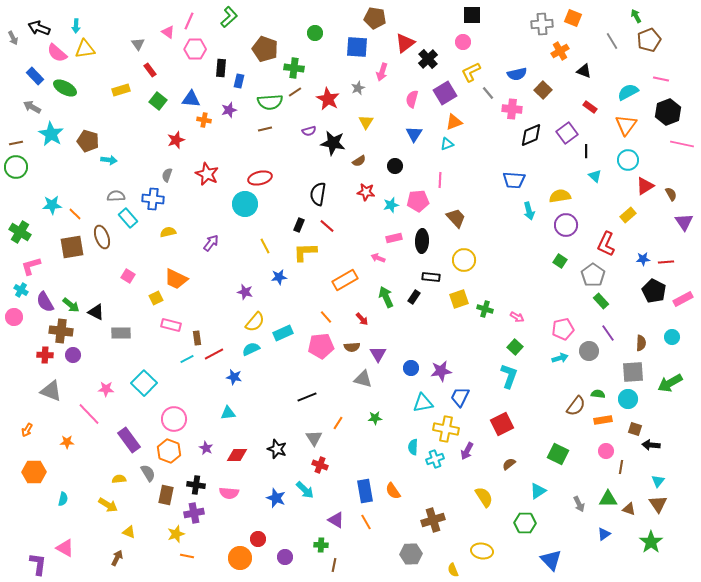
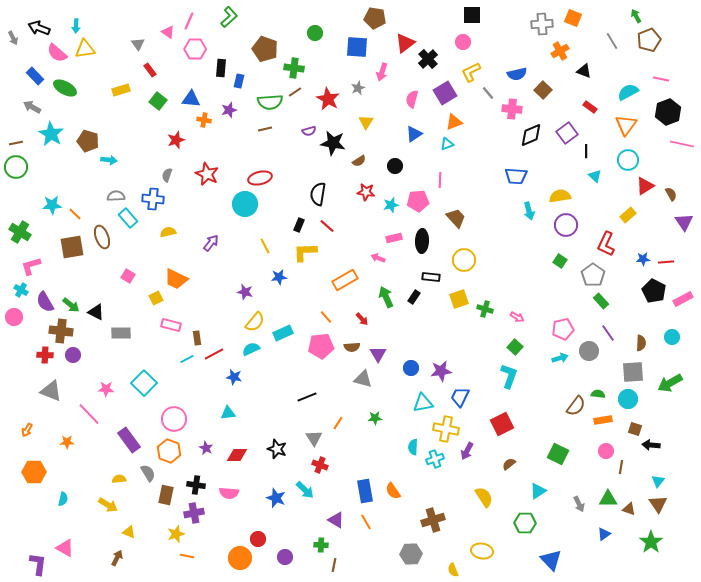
blue triangle at (414, 134): rotated 24 degrees clockwise
blue trapezoid at (514, 180): moved 2 px right, 4 px up
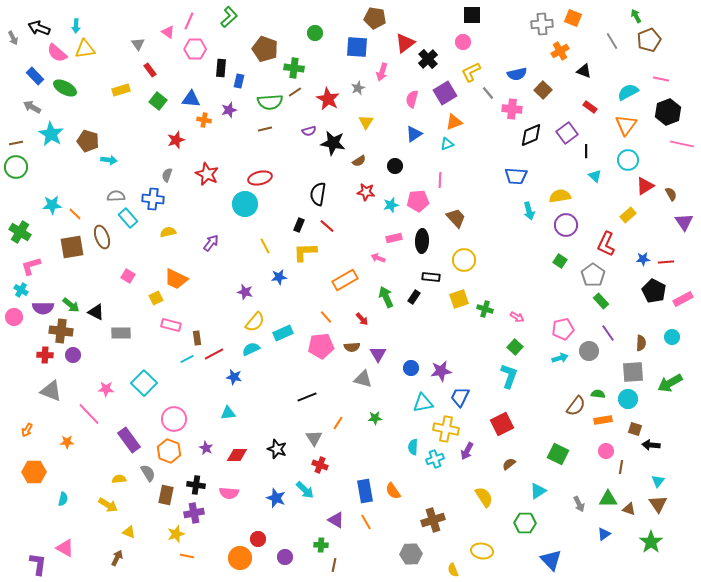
purple semicircle at (45, 302): moved 2 px left, 6 px down; rotated 60 degrees counterclockwise
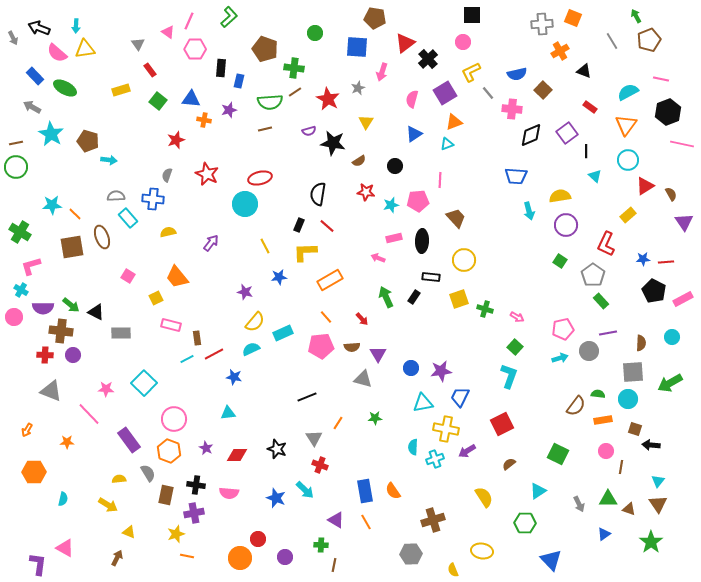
orange trapezoid at (176, 279): moved 1 px right, 2 px up; rotated 25 degrees clockwise
orange rectangle at (345, 280): moved 15 px left
purple line at (608, 333): rotated 66 degrees counterclockwise
purple arrow at (467, 451): rotated 30 degrees clockwise
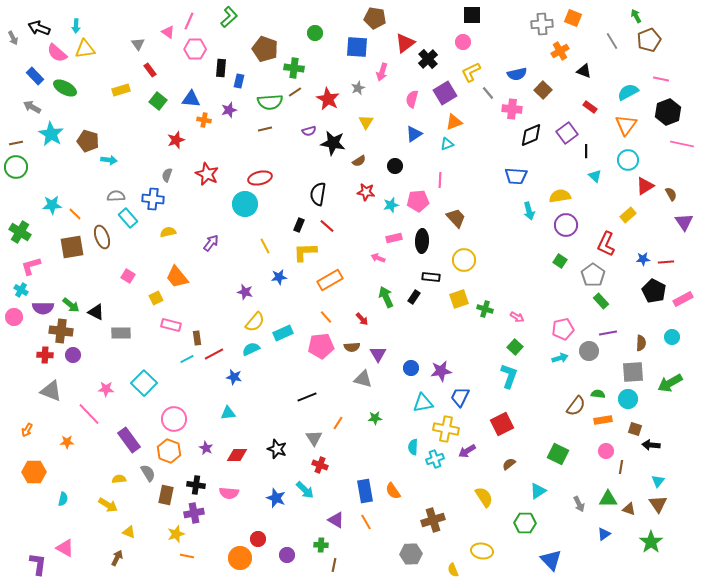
purple circle at (285, 557): moved 2 px right, 2 px up
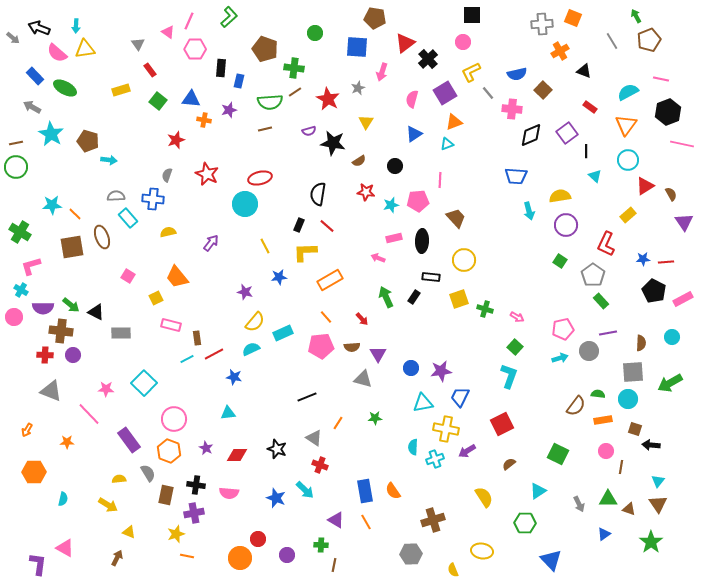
gray arrow at (13, 38): rotated 24 degrees counterclockwise
gray triangle at (314, 438): rotated 24 degrees counterclockwise
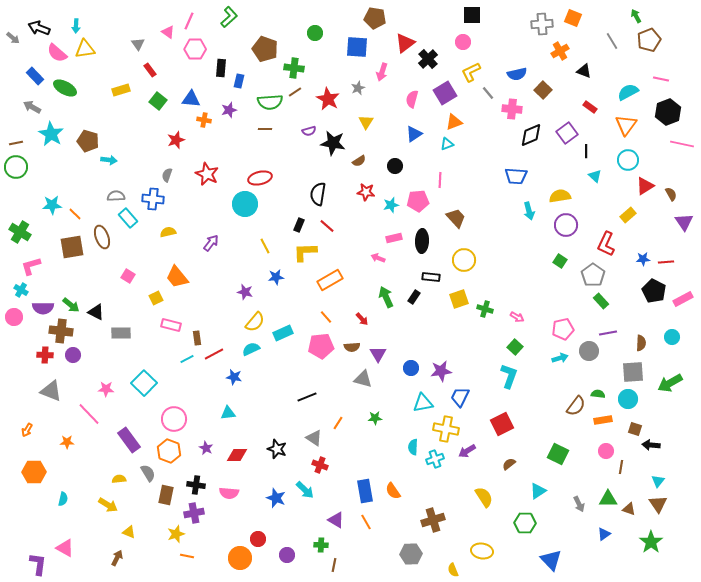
brown line at (265, 129): rotated 16 degrees clockwise
blue star at (279, 277): moved 3 px left
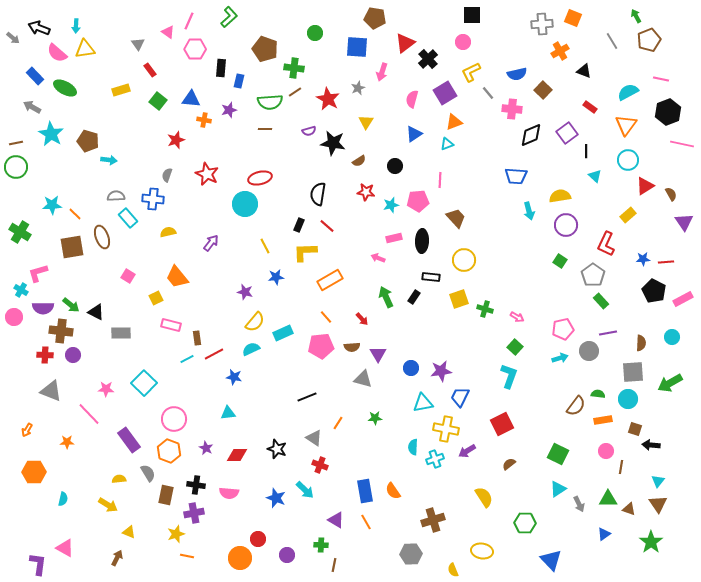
pink L-shape at (31, 266): moved 7 px right, 7 px down
cyan triangle at (538, 491): moved 20 px right, 2 px up
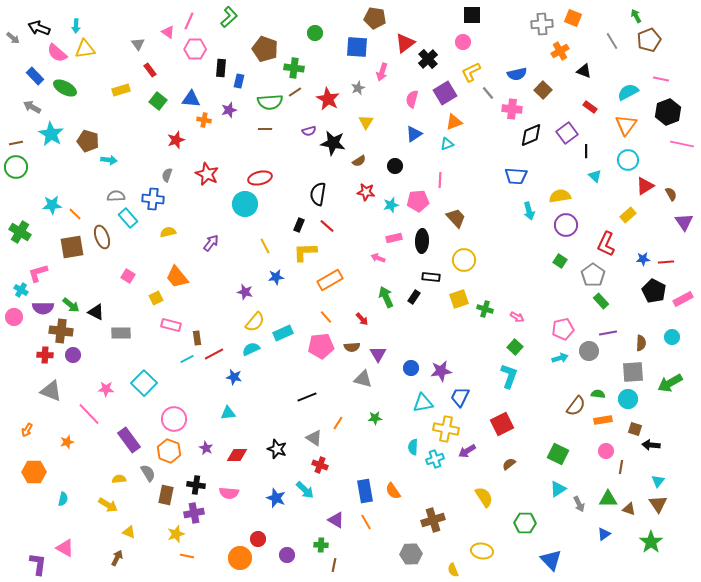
orange star at (67, 442): rotated 16 degrees counterclockwise
